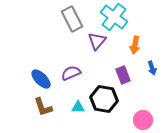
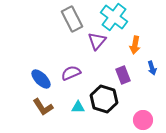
black hexagon: rotated 8 degrees clockwise
brown L-shape: rotated 15 degrees counterclockwise
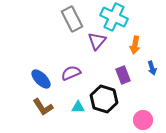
cyan cross: rotated 12 degrees counterclockwise
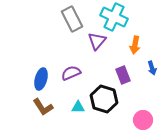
blue ellipse: rotated 60 degrees clockwise
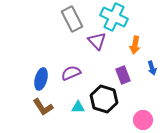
purple triangle: rotated 24 degrees counterclockwise
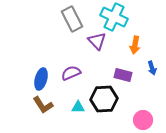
purple rectangle: rotated 54 degrees counterclockwise
black hexagon: rotated 20 degrees counterclockwise
brown L-shape: moved 2 px up
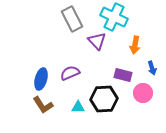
purple semicircle: moved 1 px left
pink circle: moved 27 px up
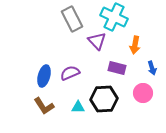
purple rectangle: moved 6 px left, 7 px up
blue ellipse: moved 3 px right, 3 px up
brown L-shape: moved 1 px right, 1 px down
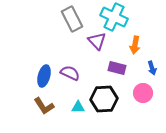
purple semicircle: rotated 48 degrees clockwise
